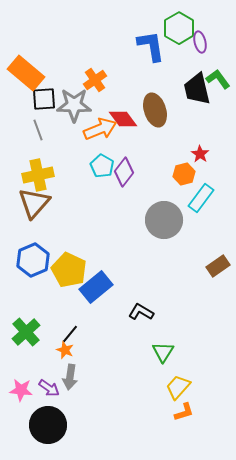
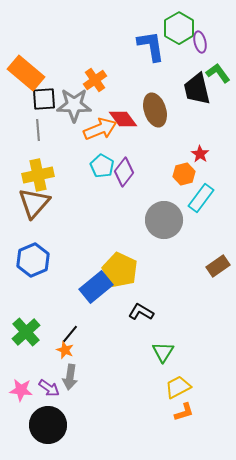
green L-shape: moved 6 px up
gray line: rotated 15 degrees clockwise
yellow pentagon: moved 51 px right
yellow trapezoid: rotated 20 degrees clockwise
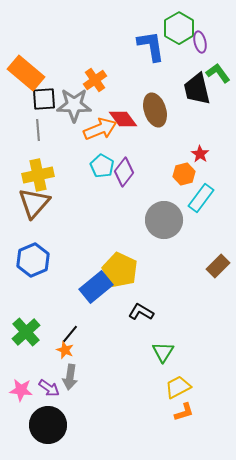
brown rectangle: rotated 10 degrees counterclockwise
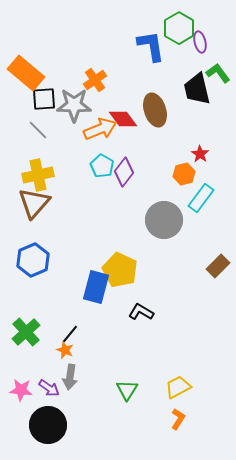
gray line: rotated 40 degrees counterclockwise
blue rectangle: rotated 36 degrees counterclockwise
green triangle: moved 36 px left, 38 px down
orange L-shape: moved 6 px left, 7 px down; rotated 40 degrees counterclockwise
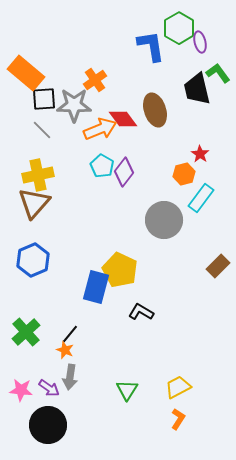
gray line: moved 4 px right
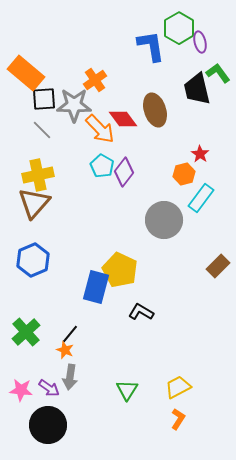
orange arrow: rotated 68 degrees clockwise
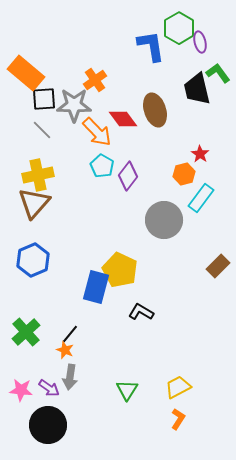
orange arrow: moved 3 px left, 3 px down
purple diamond: moved 4 px right, 4 px down
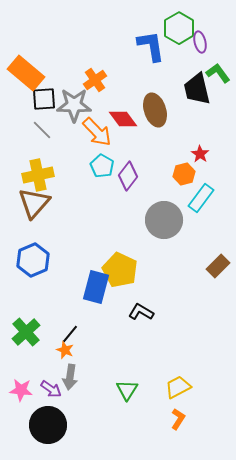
purple arrow: moved 2 px right, 1 px down
